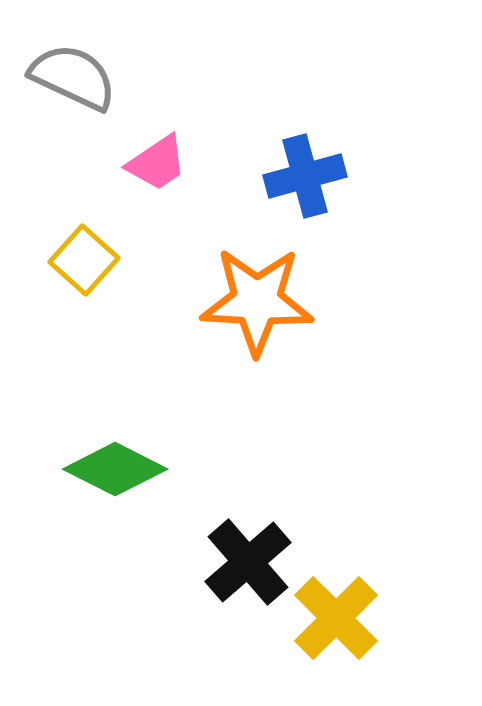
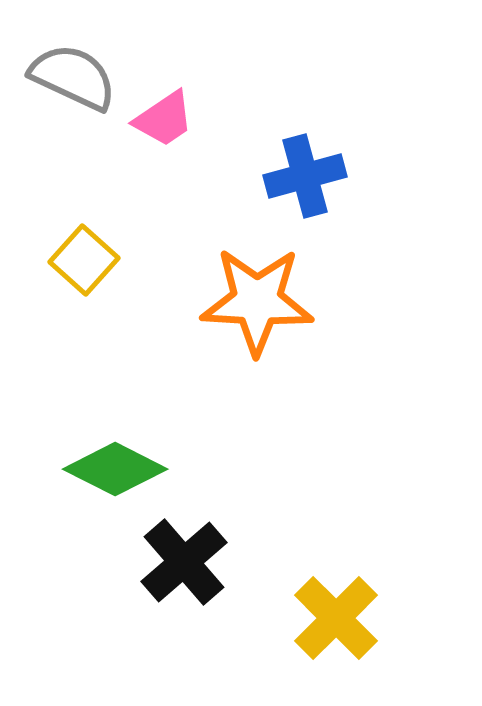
pink trapezoid: moved 7 px right, 44 px up
black cross: moved 64 px left
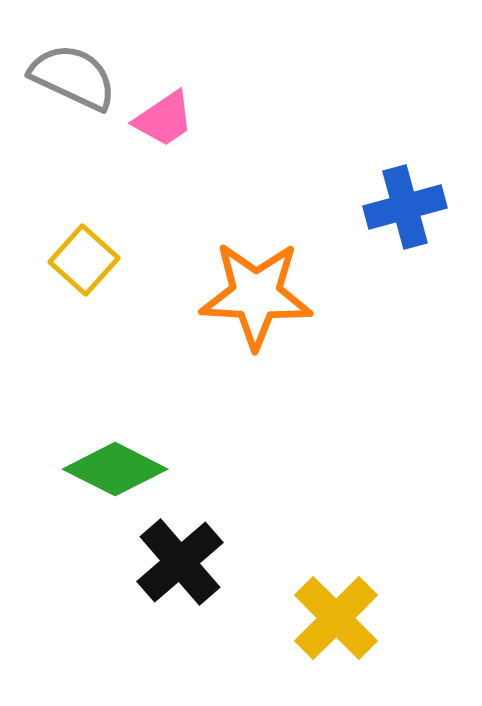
blue cross: moved 100 px right, 31 px down
orange star: moved 1 px left, 6 px up
black cross: moved 4 px left
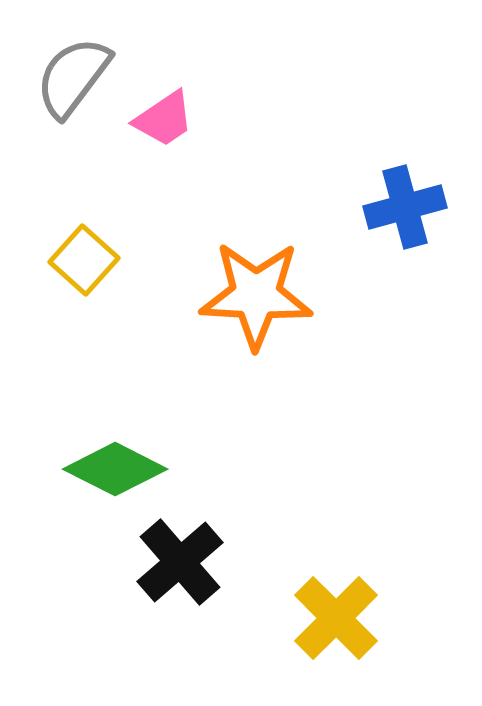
gray semicircle: rotated 78 degrees counterclockwise
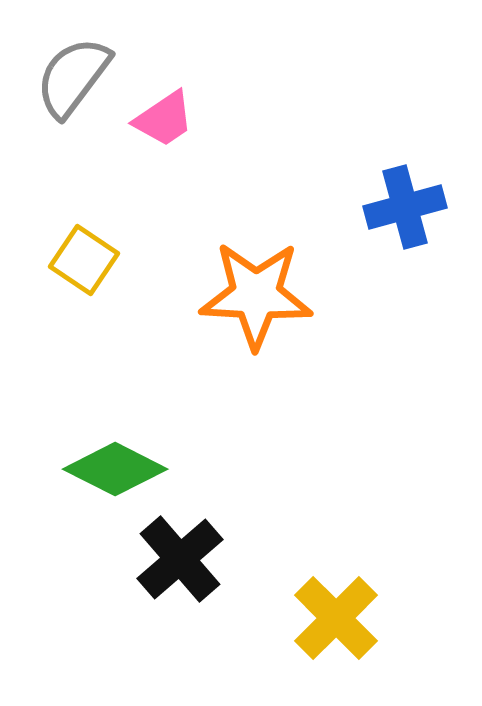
yellow square: rotated 8 degrees counterclockwise
black cross: moved 3 px up
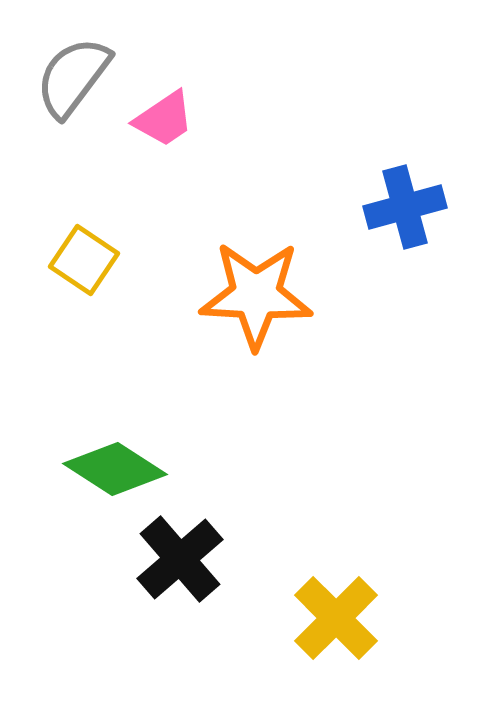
green diamond: rotated 6 degrees clockwise
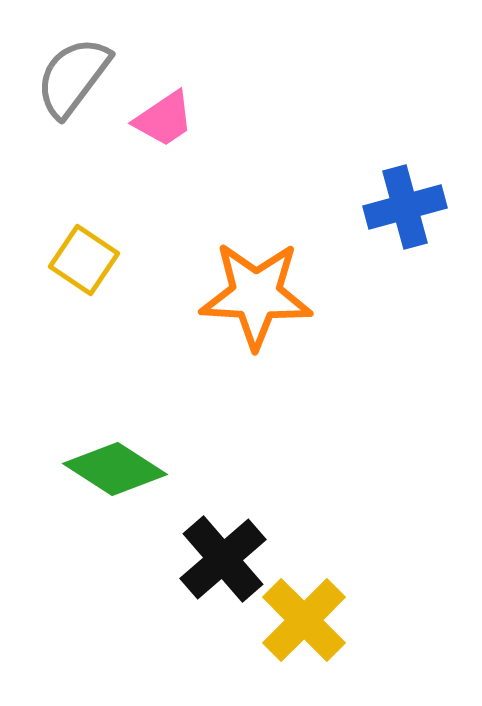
black cross: moved 43 px right
yellow cross: moved 32 px left, 2 px down
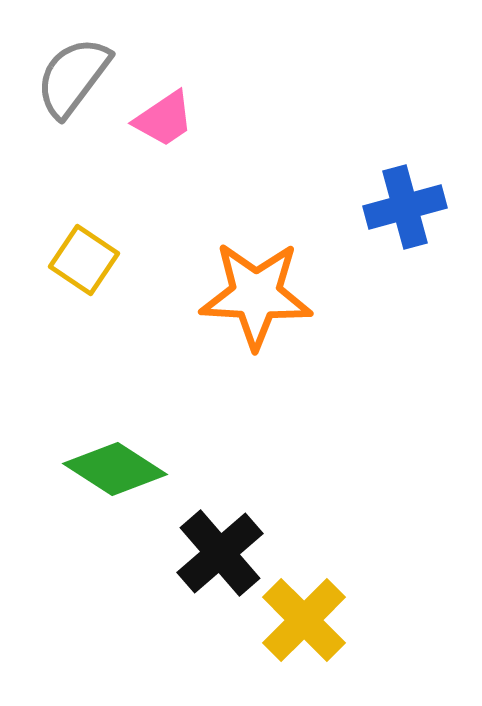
black cross: moved 3 px left, 6 px up
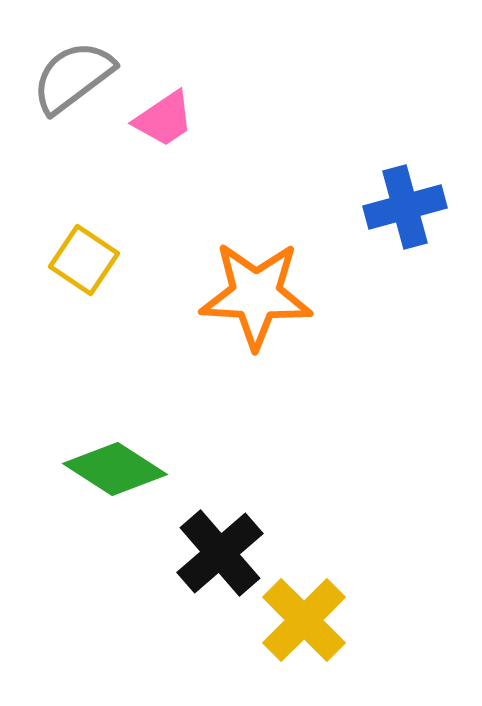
gray semicircle: rotated 16 degrees clockwise
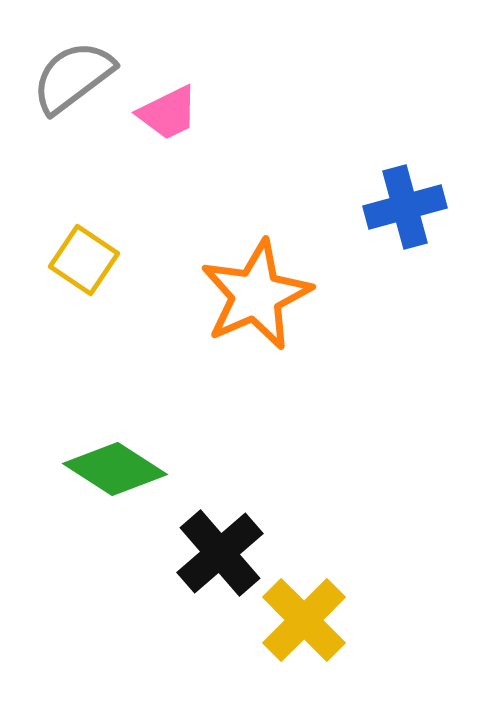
pink trapezoid: moved 4 px right, 6 px up; rotated 8 degrees clockwise
orange star: rotated 27 degrees counterclockwise
